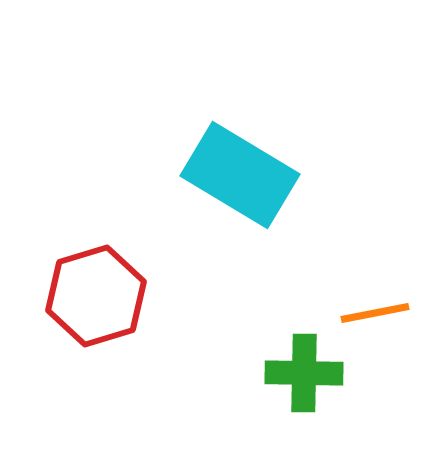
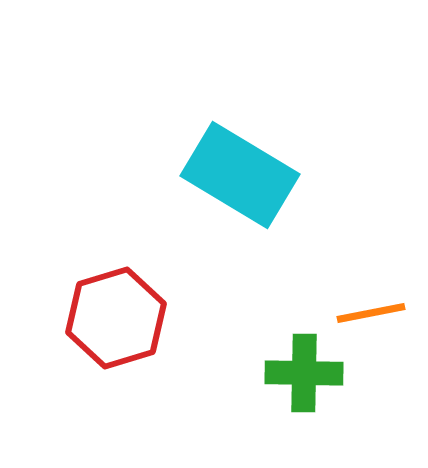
red hexagon: moved 20 px right, 22 px down
orange line: moved 4 px left
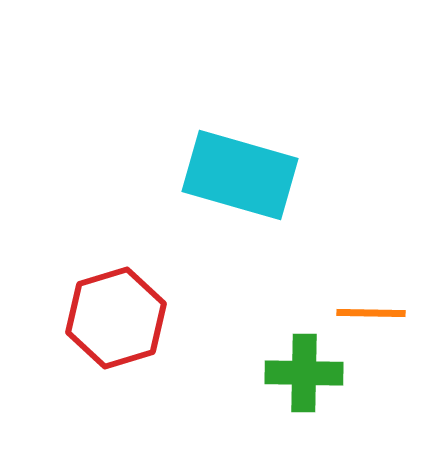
cyan rectangle: rotated 15 degrees counterclockwise
orange line: rotated 12 degrees clockwise
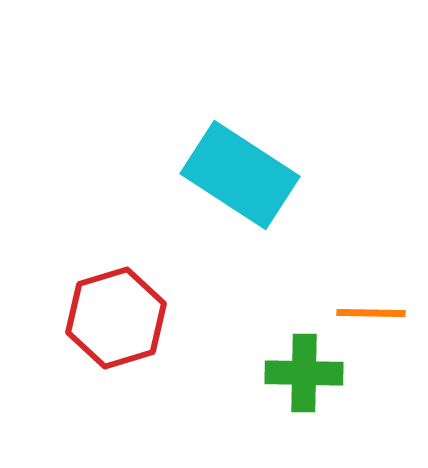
cyan rectangle: rotated 17 degrees clockwise
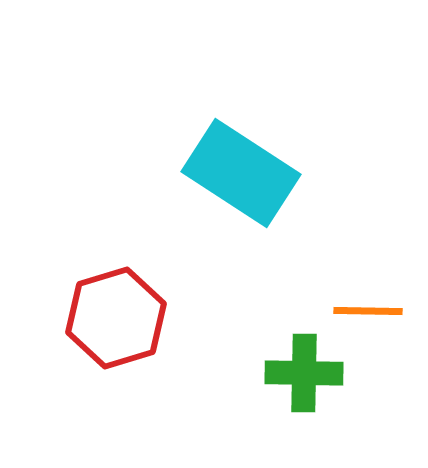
cyan rectangle: moved 1 px right, 2 px up
orange line: moved 3 px left, 2 px up
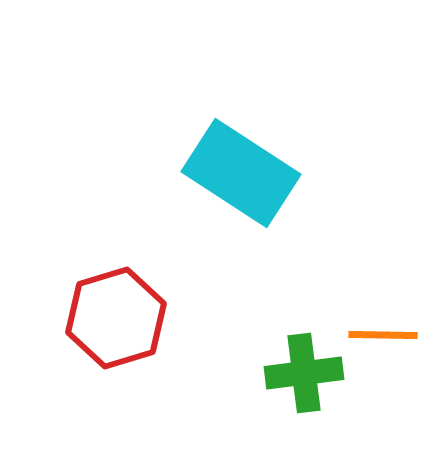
orange line: moved 15 px right, 24 px down
green cross: rotated 8 degrees counterclockwise
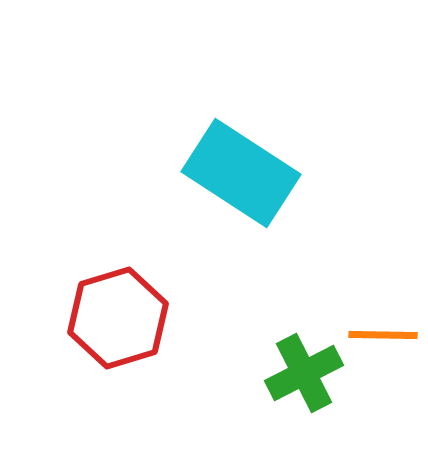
red hexagon: moved 2 px right
green cross: rotated 20 degrees counterclockwise
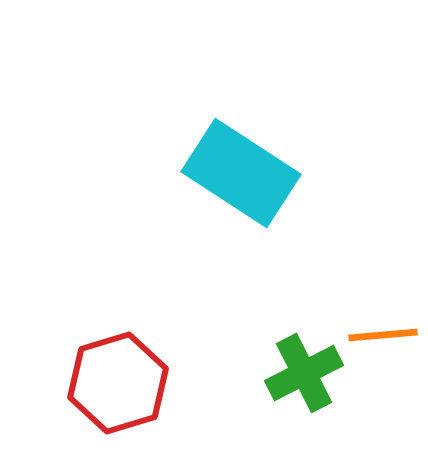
red hexagon: moved 65 px down
orange line: rotated 6 degrees counterclockwise
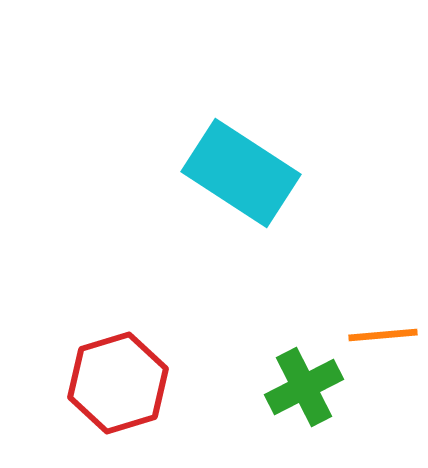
green cross: moved 14 px down
